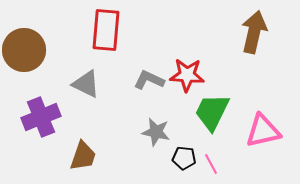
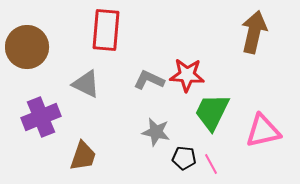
brown circle: moved 3 px right, 3 px up
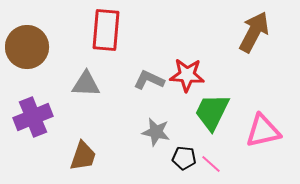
brown arrow: rotated 15 degrees clockwise
gray triangle: rotated 24 degrees counterclockwise
purple cross: moved 8 px left
pink line: rotated 20 degrees counterclockwise
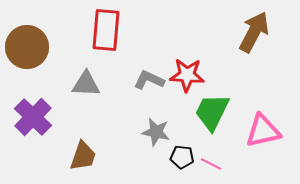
purple cross: rotated 24 degrees counterclockwise
black pentagon: moved 2 px left, 1 px up
pink line: rotated 15 degrees counterclockwise
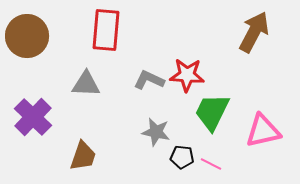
brown circle: moved 11 px up
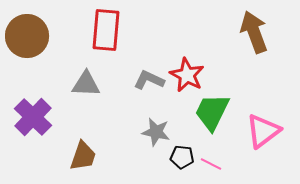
brown arrow: rotated 48 degrees counterclockwise
red star: rotated 24 degrees clockwise
pink triangle: rotated 24 degrees counterclockwise
